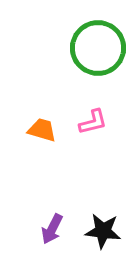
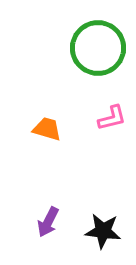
pink L-shape: moved 19 px right, 4 px up
orange trapezoid: moved 5 px right, 1 px up
purple arrow: moved 4 px left, 7 px up
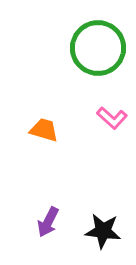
pink L-shape: rotated 56 degrees clockwise
orange trapezoid: moved 3 px left, 1 px down
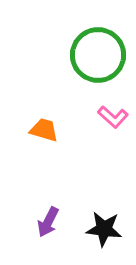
green circle: moved 7 px down
pink L-shape: moved 1 px right, 1 px up
black star: moved 1 px right, 2 px up
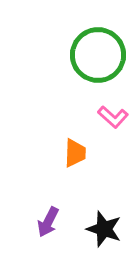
orange trapezoid: moved 31 px right, 23 px down; rotated 76 degrees clockwise
black star: rotated 12 degrees clockwise
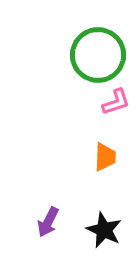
pink L-shape: moved 3 px right, 15 px up; rotated 60 degrees counterclockwise
orange trapezoid: moved 30 px right, 4 px down
black star: moved 1 px down; rotated 6 degrees clockwise
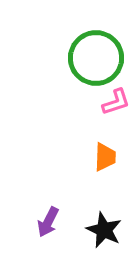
green circle: moved 2 px left, 3 px down
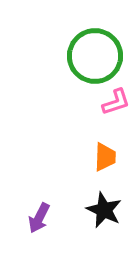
green circle: moved 1 px left, 2 px up
purple arrow: moved 9 px left, 4 px up
black star: moved 20 px up
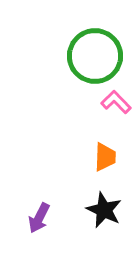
pink L-shape: rotated 116 degrees counterclockwise
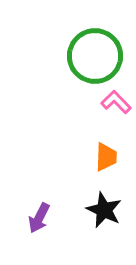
orange trapezoid: moved 1 px right
